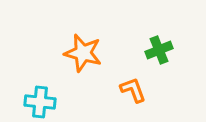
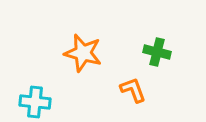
green cross: moved 2 px left, 2 px down; rotated 36 degrees clockwise
cyan cross: moved 5 px left
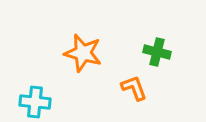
orange L-shape: moved 1 px right, 2 px up
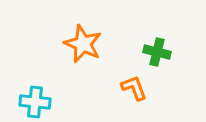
orange star: moved 9 px up; rotated 9 degrees clockwise
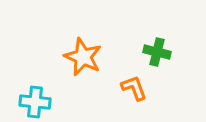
orange star: moved 13 px down
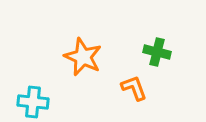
cyan cross: moved 2 px left
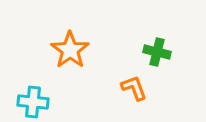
orange star: moved 13 px left, 7 px up; rotated 12 degrees clockwise
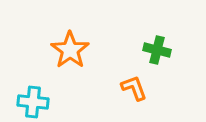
green cross: moved 2 px up
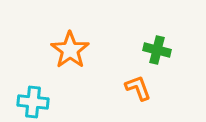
orange L-shape: moved 4 px right
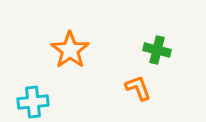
cyan cross: rotated 12 degrees counterclockwise
